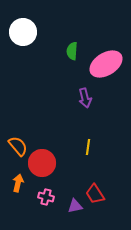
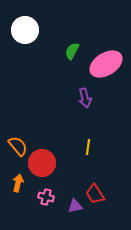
white circle: moved 2 px right, 2 px up
green semicircle: rotated 24 degrees clockwise
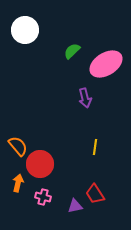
green semicircle: rotated 18 degrees clockwise
yellow line: moved 7 px right
red circle: moved 2 px left, 1 px down
pink cross: moved 3 px left
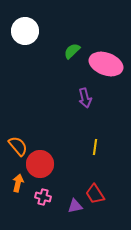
white circle: moved 1 px down
pink ellipse: rotated 52 degrees clockwise
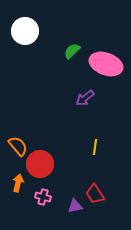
purple arrow: rotated 66 degrees clockwise
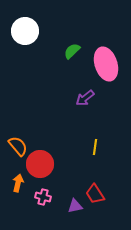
pink ellipse: rotated 52 degrees clockwise
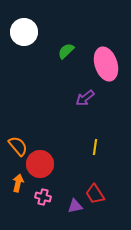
white circle: moved 1 px left, 1 px down
green semicircle: moved 6 px left
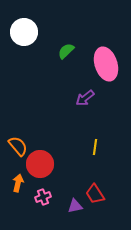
pink cross: rotated 35 degrees counterclockwise
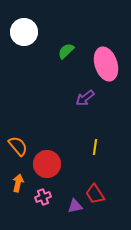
red circle: moved 7 px right
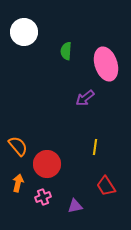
green semicircle: rotated 42 degrees counterclockwise
red trapezoid: moved 11 px right, 8 px up
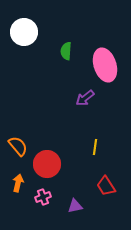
pink ellipse: moved 1 px left, 1 px down
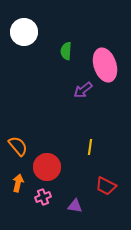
purple arrow: moved 2 px left, 8 px up
yellow line: moved 5 px left
red circle: moved 3 px down
red trapezoid: rotated 30 degrees counterclockwise
purple triangle: rotated 21 degrees clockwise
